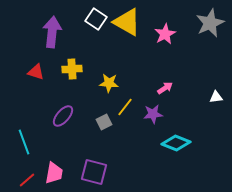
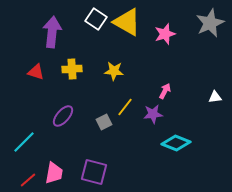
pink star: rotated 10 degrees clockwise
yellow star: moved 5 px right, 12 px up
pink arrow: moved 3 px down; rotated 28 degrees counterclockwise
white triangle: moved 1 px left
cyan line: rotated 65 degrees clockwise
red line: moved 1 px right
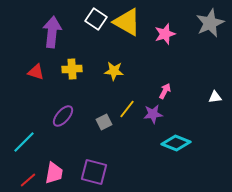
yellow line: moved 2 px right, 2 px down
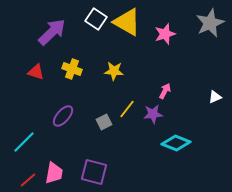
purple arrow: rotated 40 degrees clockwise
yellow cross: rotated 24 degrees clockwise
white triangle: rotated 16 degrees counterclockwise
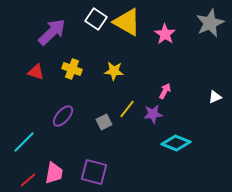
pink star: rotated 20 degrees counterclockwise
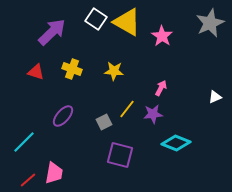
pink star: moved 3 px left, 2 px down
pink arrow: moved 4 px left, 3 px up
purple square: moved 26 px right, 17 px up
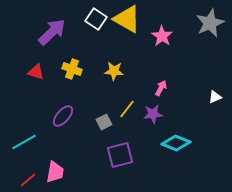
yellow triangle: moved 3 px up
cyan line: rotated 15 degrees clockwise
purple square: rotated 28 degrees counterclockwise
pink trapezoid: moved 1 px right, 1 px up
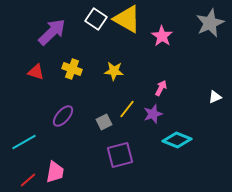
purple star: rotated 12 degrees counterclockwise
cyan diamond: moved 1 px right, 3 px up
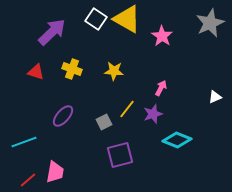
cyan line: rotated 10 degrees clockwise
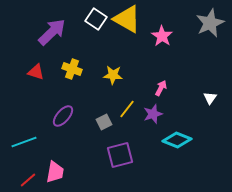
yellow star: moved 1 px left, 4 px down
white triangle: moved 5 px left, 1 px down; rotated 32 degrees counterclockwise
